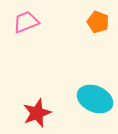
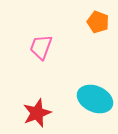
pink trapezoid: moved 15 px right, 25 px down; rotated 48 degrees counterclockwise
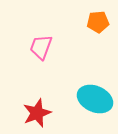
orange pentagon: rotated 25 degrees counterclockwise
